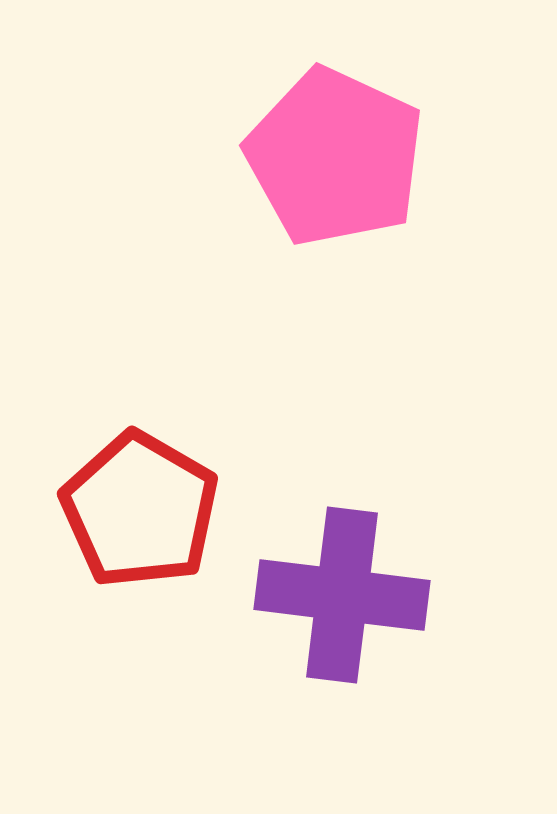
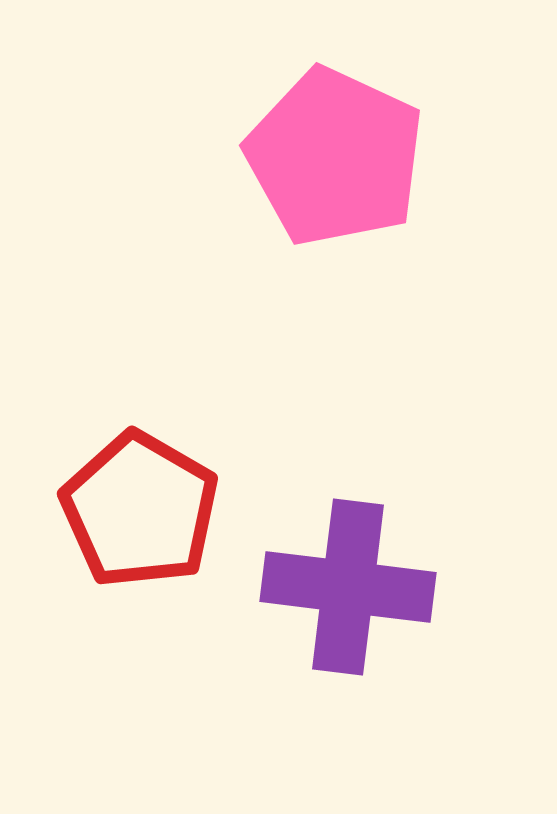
purple cross: moved 6 px right, 8 px up
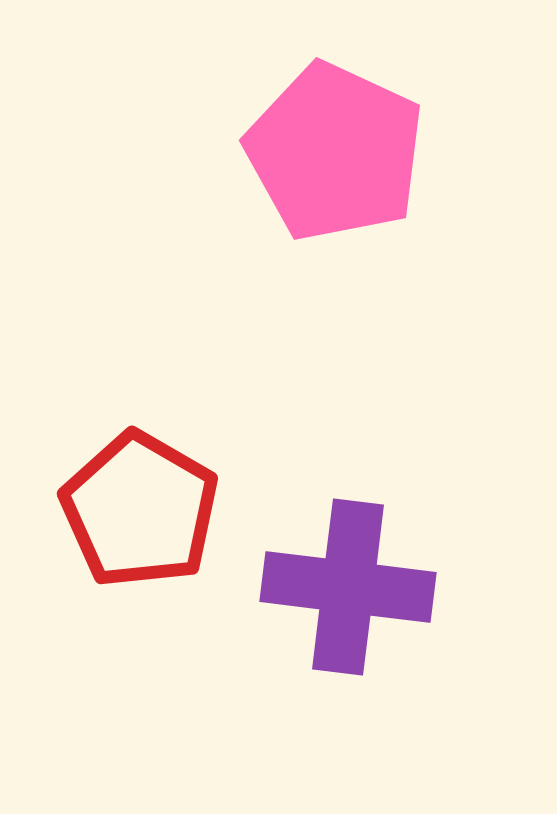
pink pentagon: moved 5 px up
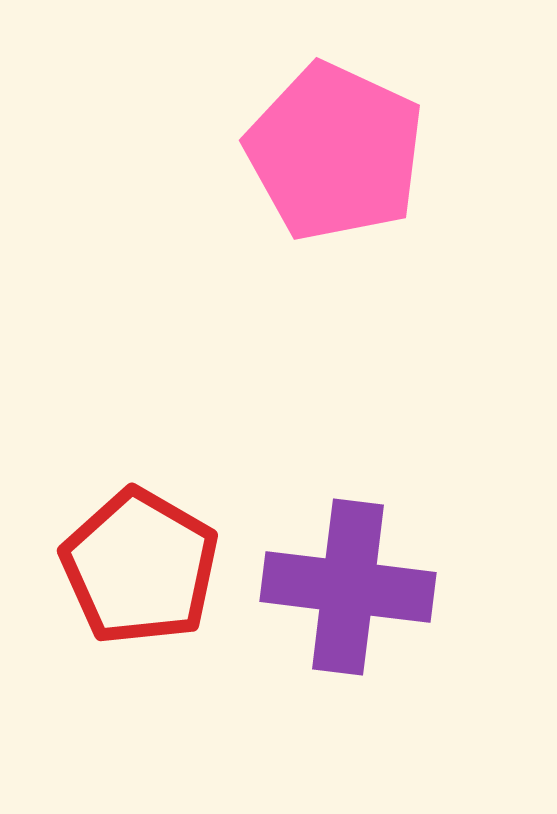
red pentagon: moved 57 px down
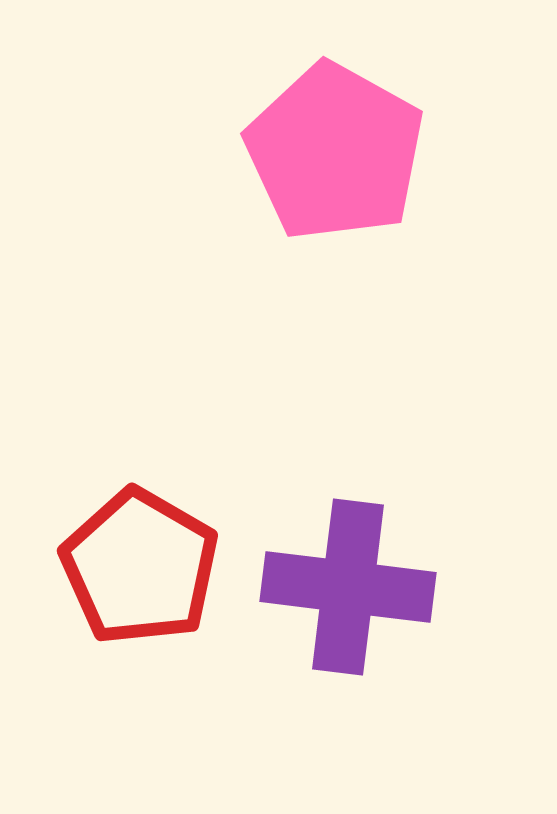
pink pentagon: rotated 4 degrees clockwise
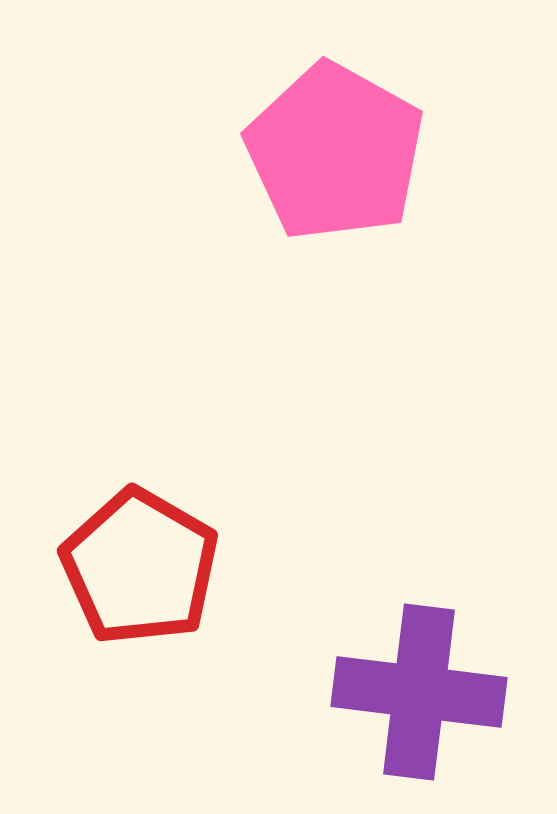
purple cross: moved 71 px right, 105 px down
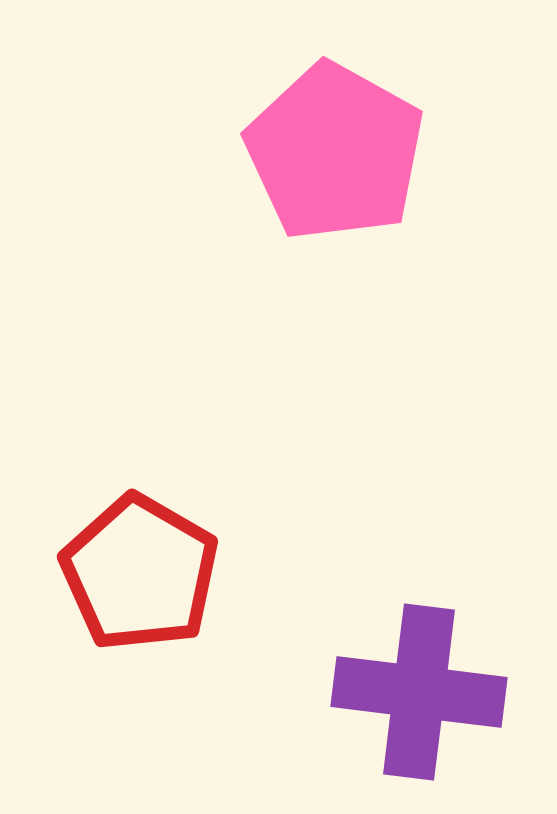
red pentagon: moved 6 px down
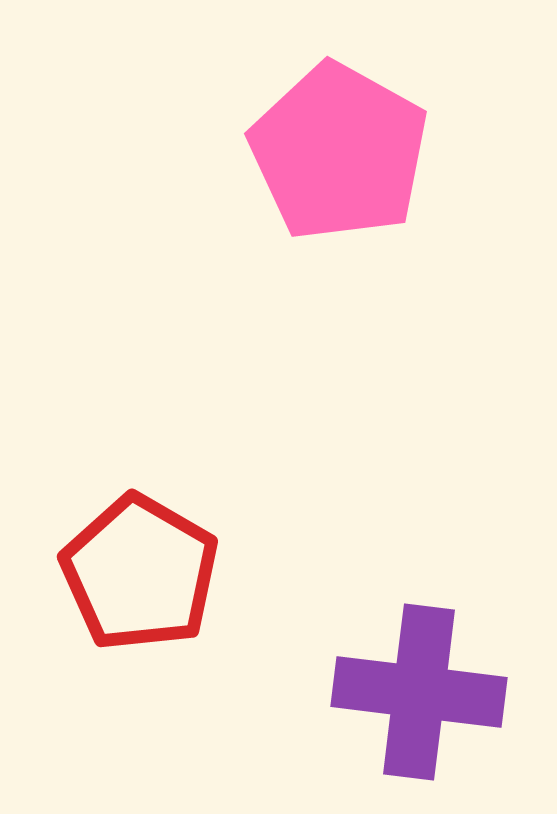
pink pentagon: moved 4 px right
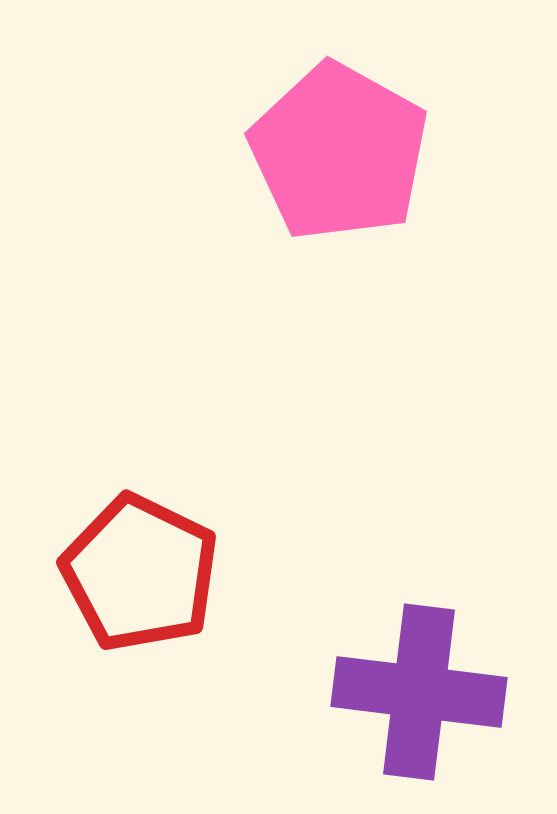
red pentagon: rotated 4 degrees counterclockwise
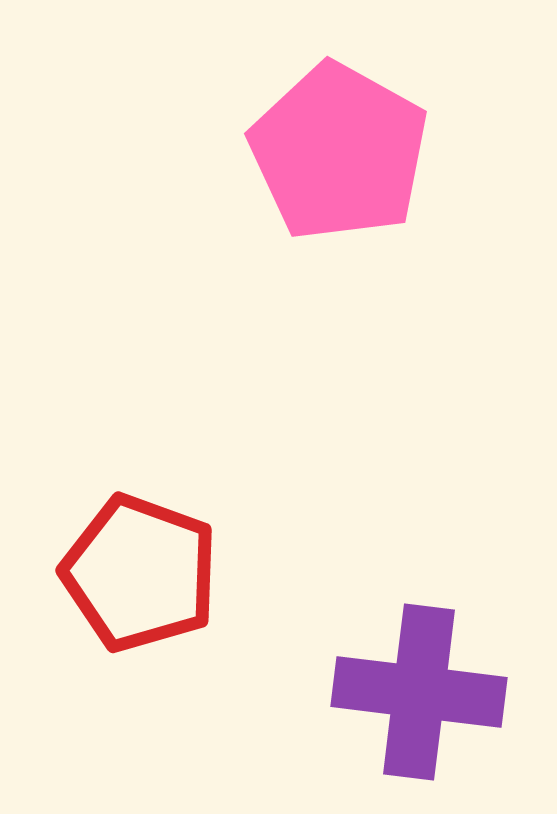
red pentagon: rotated 6 degrees counterclockwise
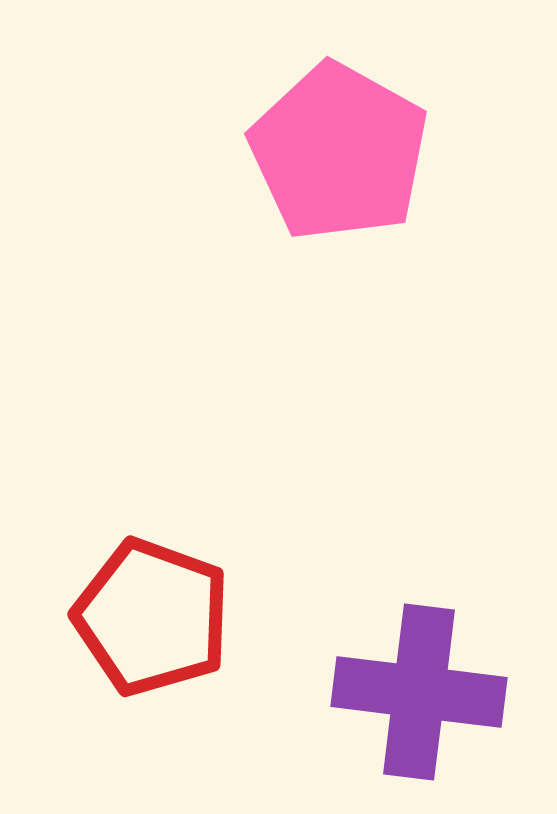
red pentagon: moved 12 px right, 44 px down
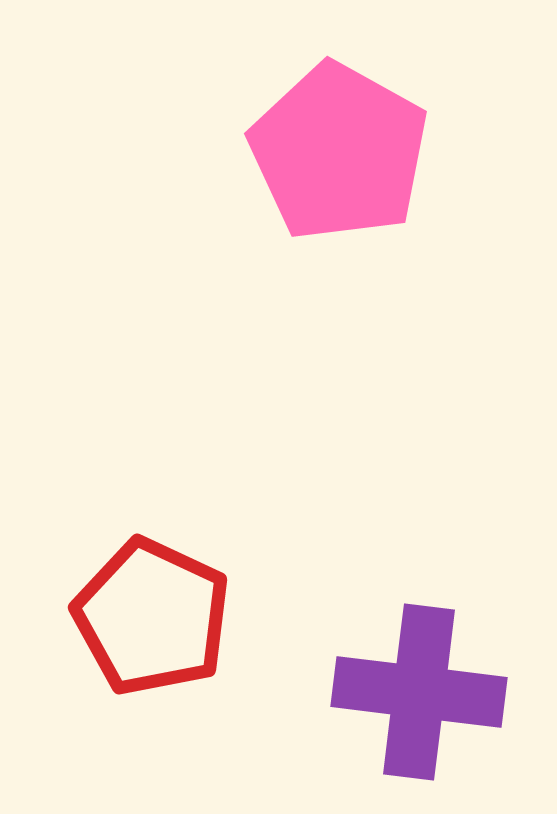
red pentagon: rotated 5 degrees clockwise
